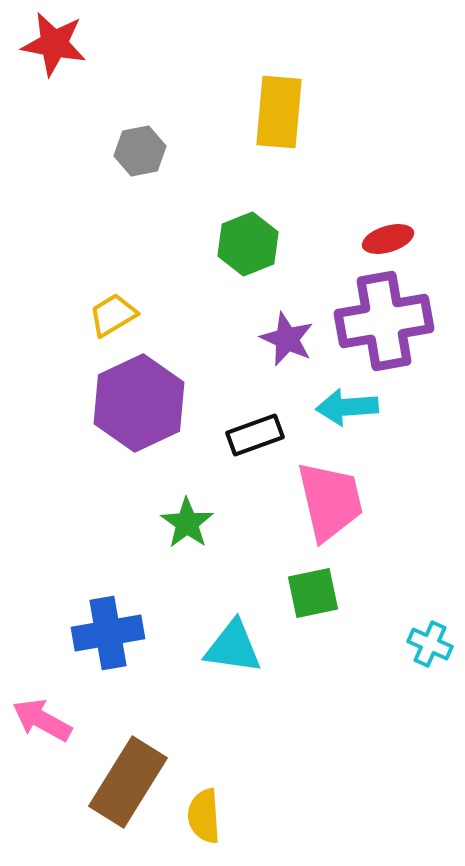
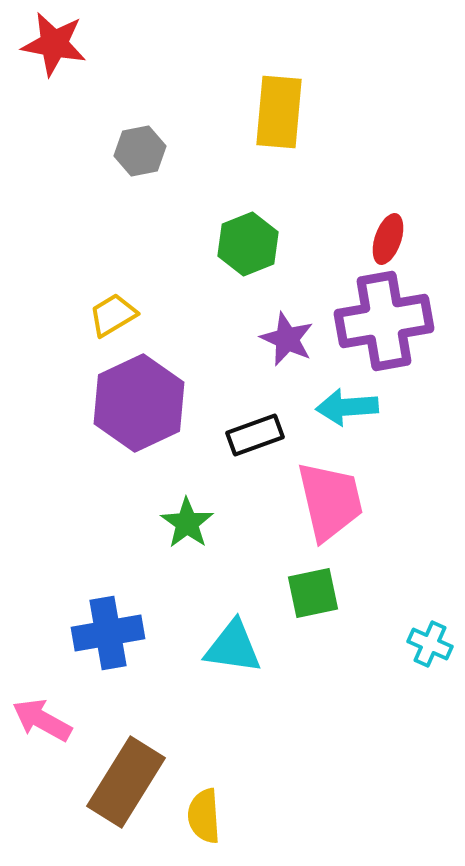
red ellipse: rotated 54 degrees counterclockwise
brown rectangle: moved 2 px left
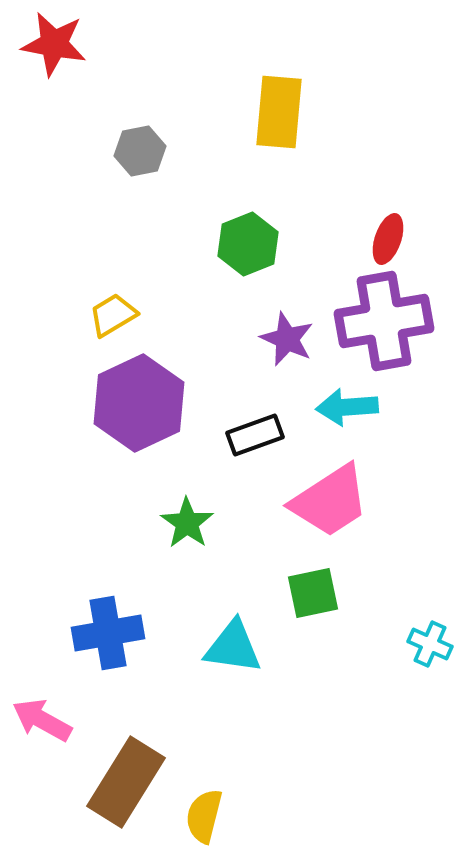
pink trapezoid: rotated 70 degrees clockwise
yellow semicircle: rotated 18 degrees clockwise
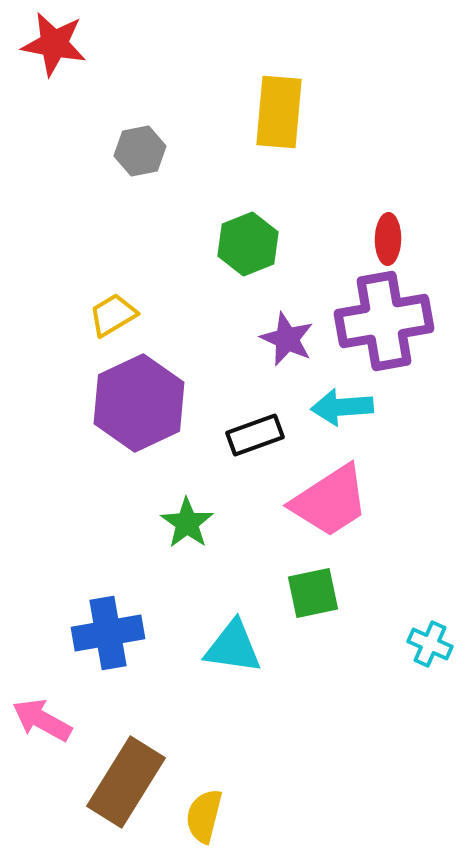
red ellipse: rotated 18 degrees counterclockwise
cyan arrow: moved 5 px left
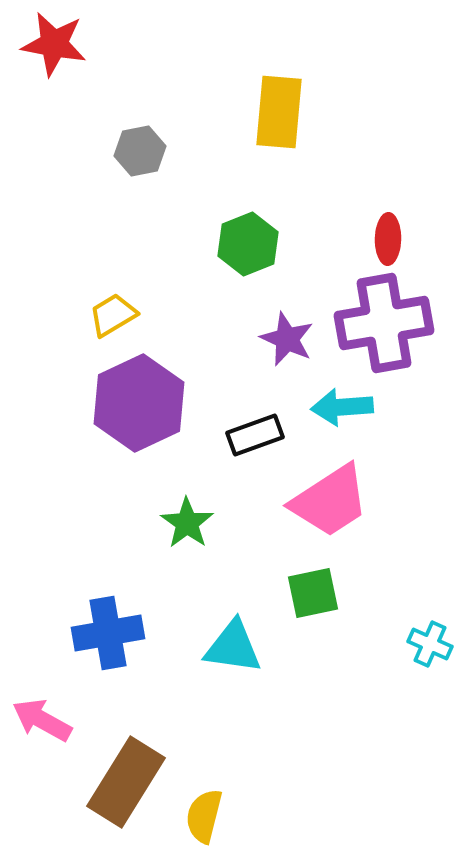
purple cross: moved 2 px down
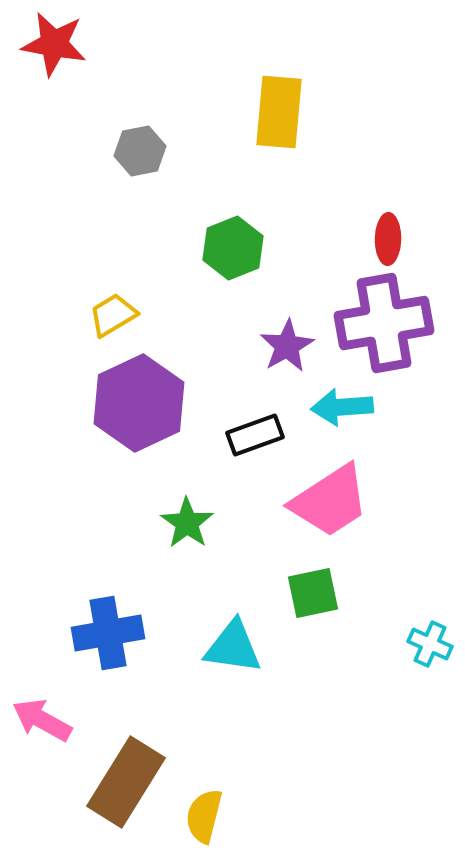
green hexagon: moved 15 px left, 4 px down
purple star: moved 7 px down; rotated 18 degrees clockwise
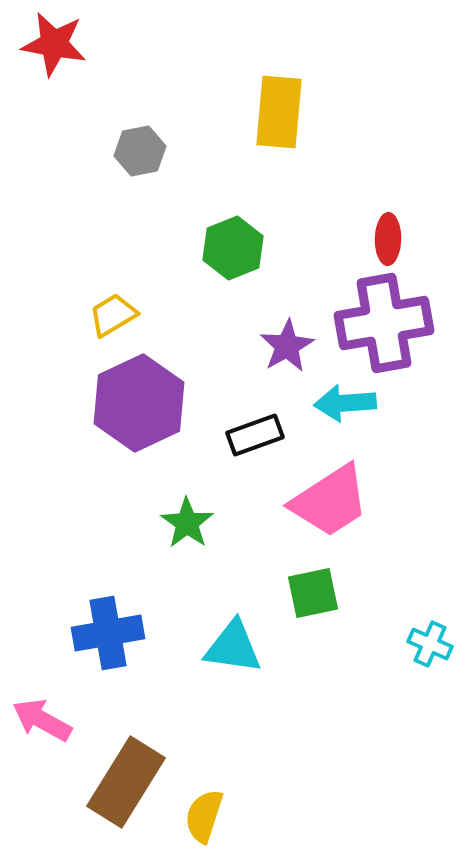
cyan arrow: moved 3 px right, 4 px up
yellow semicircle: rotated 4 degrees clockwise
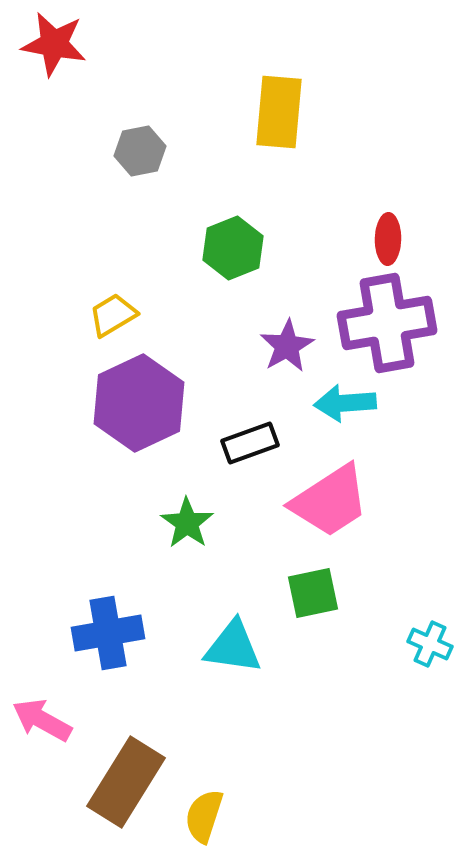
purple cross: moved 3 px right
black rectangle: moved 5 px left, 8 px down
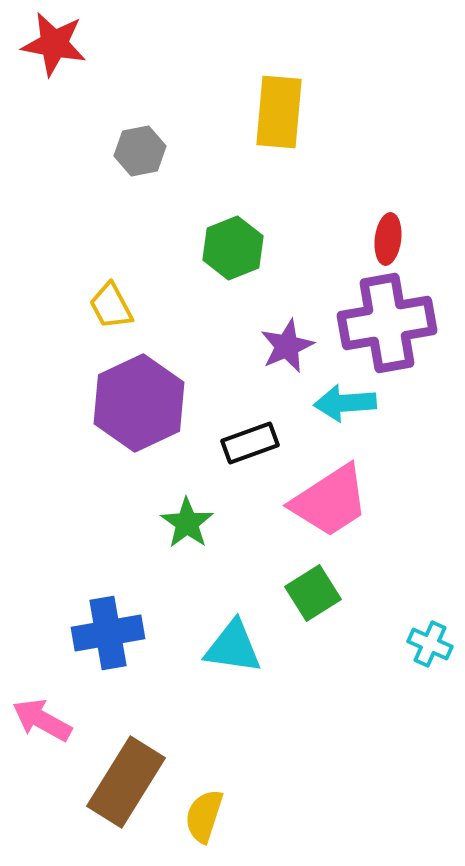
red ellipse: rotated 6 degrees clockwise
yellow trapezoid: moved 2 px left, 9 px up; rotated 87 degrees counterclockwise
purple star: rotated 6 degrees clockwise
green square: rotated 20 degrees counterclockwise
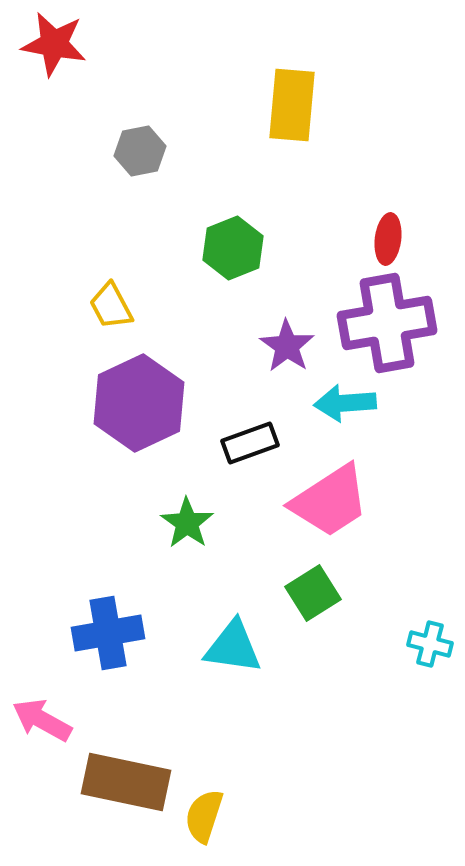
yellow rectangle: moved 13 px right, 7 px up
purple star: rotated 14 degrees counterclockwise
cyan cross: rotated 9 degrees counterclockwise
brown rectangle: rotated 70 degrees clockwise
